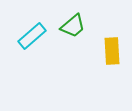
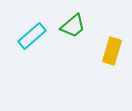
yellow rectangle: rotated 20 degrees clockwise
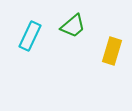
cyan rectangle: moved 2 px left; rotated 24 degrees counterclockwise
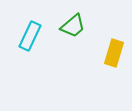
yellow rectangle: moved 2 px right, 2 px down
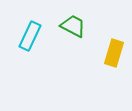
green trapezoid: rotated 112 degrees counterclockwise
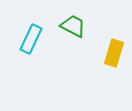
cyan rectangle: moved 1 px right, 3 px down
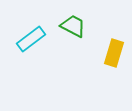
cyan rectangle: rotated 28 degrees clockwise
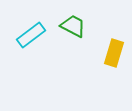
cyan rectangle: moved 4 px up
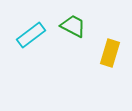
yellow rectangle: moved 4 px left
